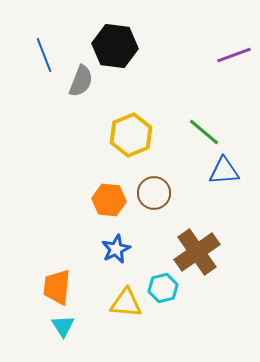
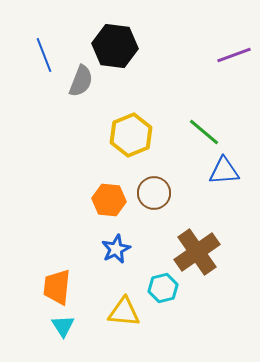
yellow triangle: moved 2 px left, 9 px down
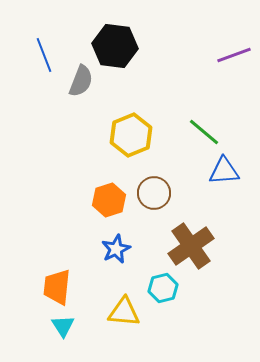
orange hexagon: rotated 24 degrees counterclockwise
brown cross: moved 6 px left, 6 px up
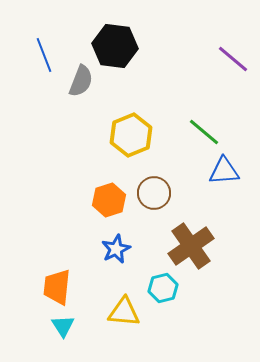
purple line: moved 1 px left, 4 px down; rotated 60 degrees clockwise
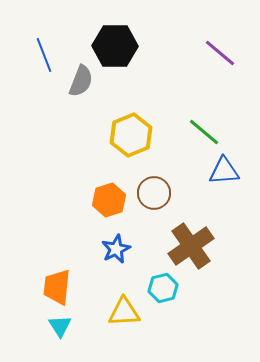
black hexagon: rotated 6 degrees counterclockwise
purple line: moved 13 px left, 6 px up
yellow triangle: rotated 8 degrees counterclockwise
cyan triangle: moved 3 px left
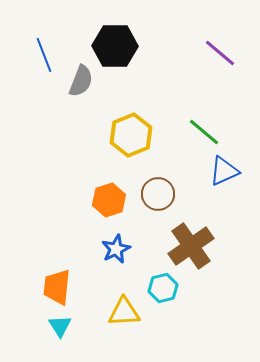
blue triangle: rotated 20 degrees counterclockwise
brown circle: moved 4 px right, 1 px down
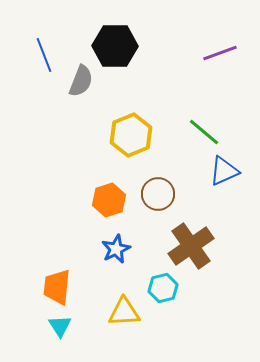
purple line: rotated 60 degrees counterclockwise
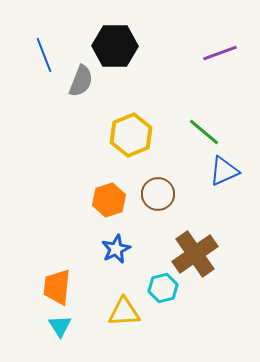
brown cross: moved 4 px right, 8 px down
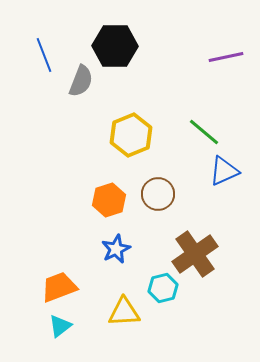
purple line: moved 6 px right, 4 px down; rotated 8 degrees clockwise
orange trapezoid: moved 2 px right; rotated 63 degrees clockwise
cyan triangle: rotated 25 degrees clockwise
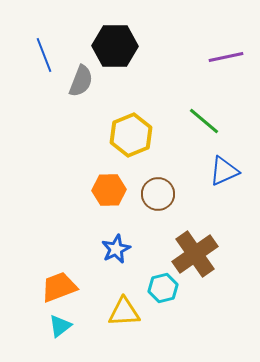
green line: moved 11 px up
orange hexagon: moved 10 px up; rotated 16 degrees clockwise
